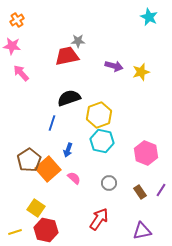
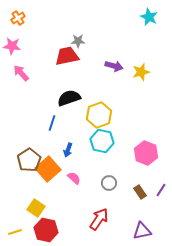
orange cross: moved 1 px right, 2 px up
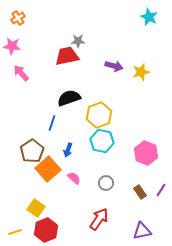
brown pentagon: moved 3 px right, 9 px up
gray circle: moved 3 px left
red hexagon: rotated 25 degrees clockwise
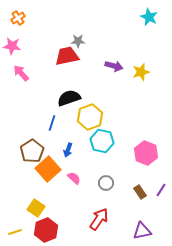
yellow hexagon: moved 9 px left, 2 px down
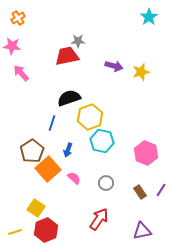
cyan star: rotated 12 degrees clockwise
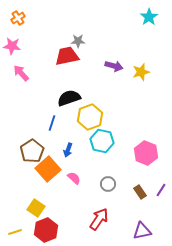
gray circle: moved 2 px right, 1 px down
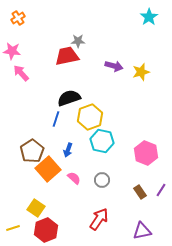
pink star: moved 5 px down
blue line: moved 4 px right, 4 px up
gray circle: moved 6 px left, 4 px up
yellow line: moved 2 px left, 4 px up
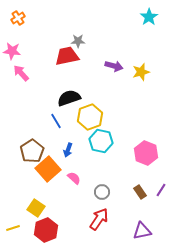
blue line: moved 2 px down; rotated 49 degrees counterclockwise
cyan hexagon: moved 1 px left
gray circle: moved 12 px down
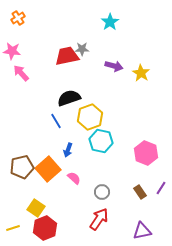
cyan star: moved 39 px left, 5 px down
gray star: moved 4 px right, 8 px down
yellow star: moved 1 px down; rotated 24 degrees counterclockwise
brown pentagon: moved 10 px left, 16 px down; rotated 20 degrees clockwise
purple line: moved 2 px up
red hexagon: moved 1 px left, 2 px up
